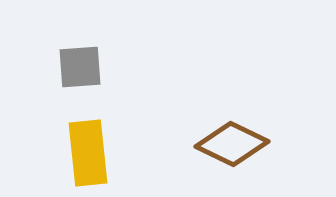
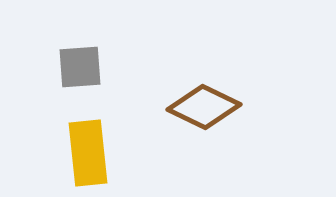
brown diamond: moved 28 px left, 37 px up
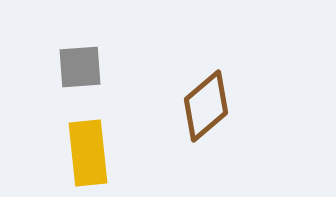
brown diamond: moved 2 px right, 1 px up; rotated 66 degrees counterclockwise
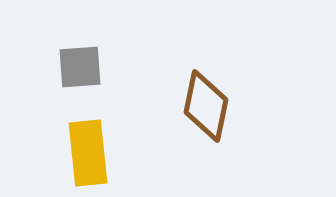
brown diamond: rotated 38 degrees counterclockwise
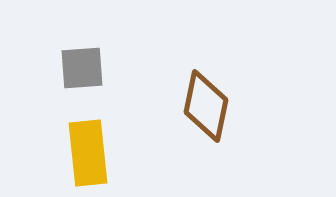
gray square: moved 2 px right, 1 px down
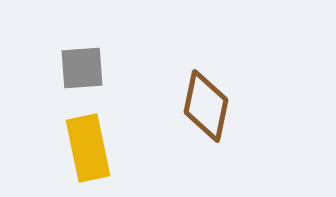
yellow rectangle: moved 5 px up; rotated 6 degrees counterclockwise
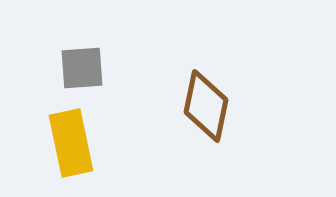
yellow rectangle: moved 17 px left, 5 px up
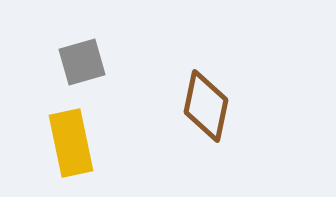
gray square: moved 6 px up; rotated 12 degrees counterclockwise
